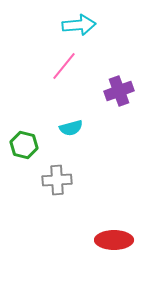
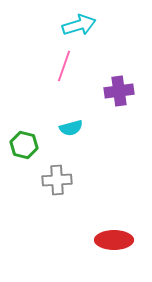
cyan arrow: rotated 12 degrees counterclockwise
pink line: rotated 20 degrees counterclockwise
purple cross: rotated 12 degrees clockwise
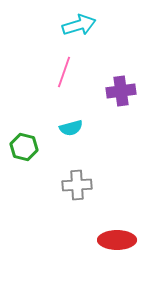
pink line: moved 6 px down
purple cross: moved 2 px right
green hexagon: moved 2 px down
gray cross: moved 20 px right, 5 px down
red ellipse: moved 3 px right
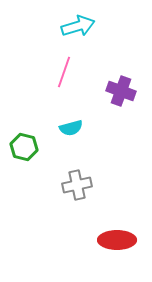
cyan arrow: moved 1 px left, 1 px down
purple cross: rotated 28 degrees clockwise
gray cross: rotated 8 degrees counterclockwise
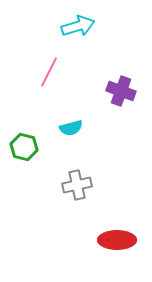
pink line: moved 15 px left; rotated 8 degrees clockwise
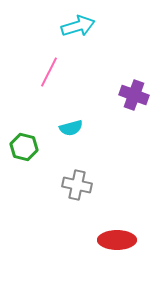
purple cross: moved 13 px right, 4 px down
gray cross: rotated 24 degrees clockwise
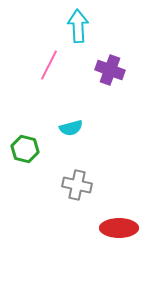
cyan arrow: rotated 76 degrees counterclockwise
pink line: moved 7 px up
purple cross: moved 24 px left, 25 px up
green hexagon: moved 1 px right, 2 px down
red ellipse: moved 2 px right, 12 px up
